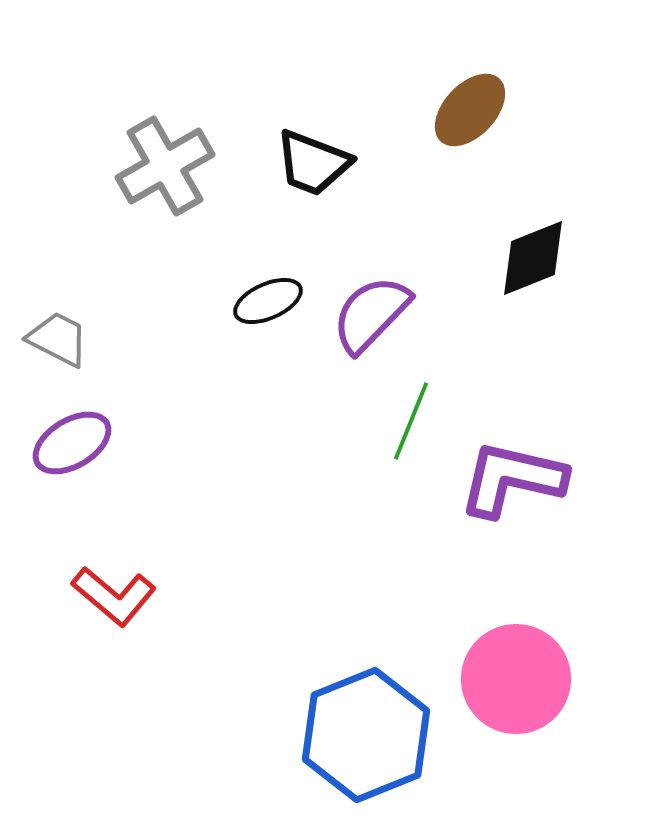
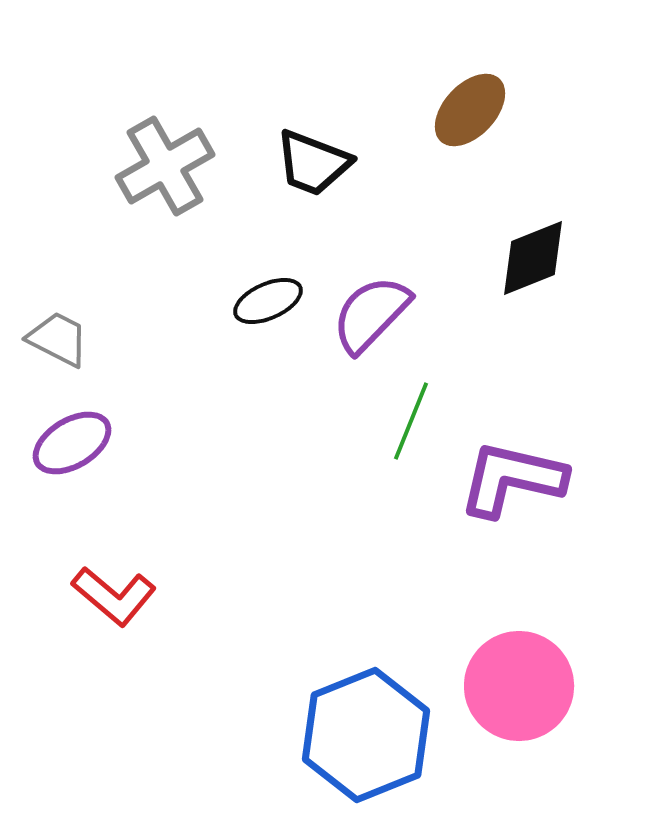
pink circle: moved 3 px right, 7 px down
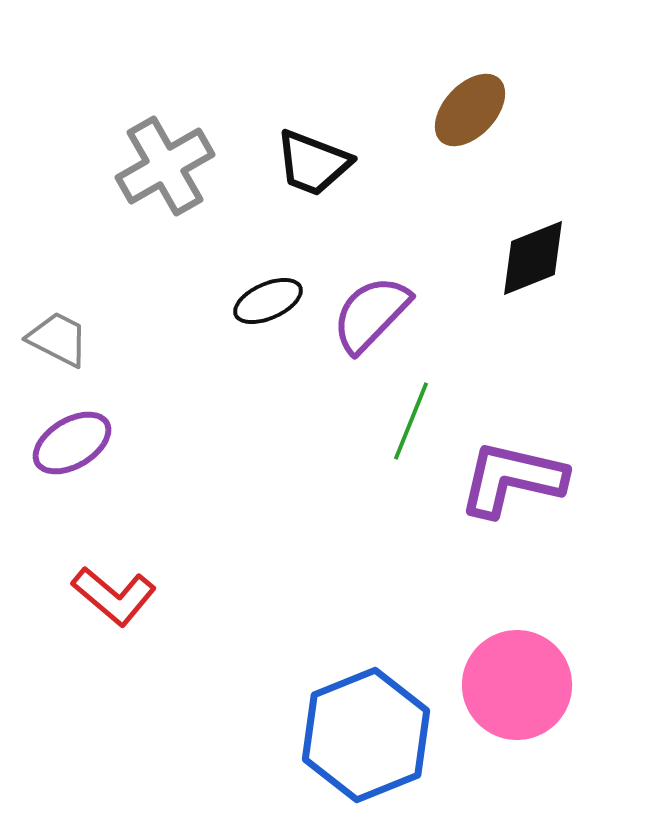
pink circle: moved 2 px left, 1 px up
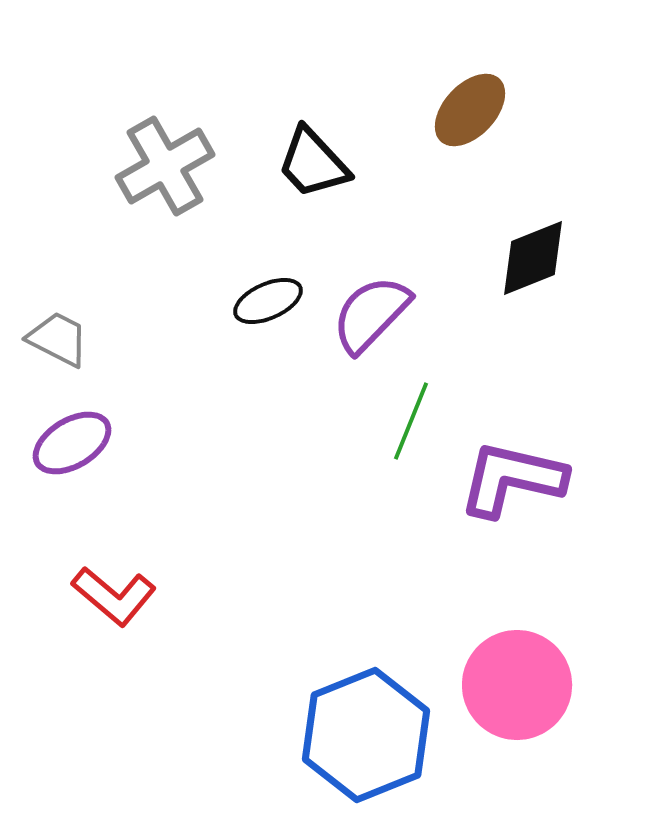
black trapezoid: rotated 26 degrees clockwise
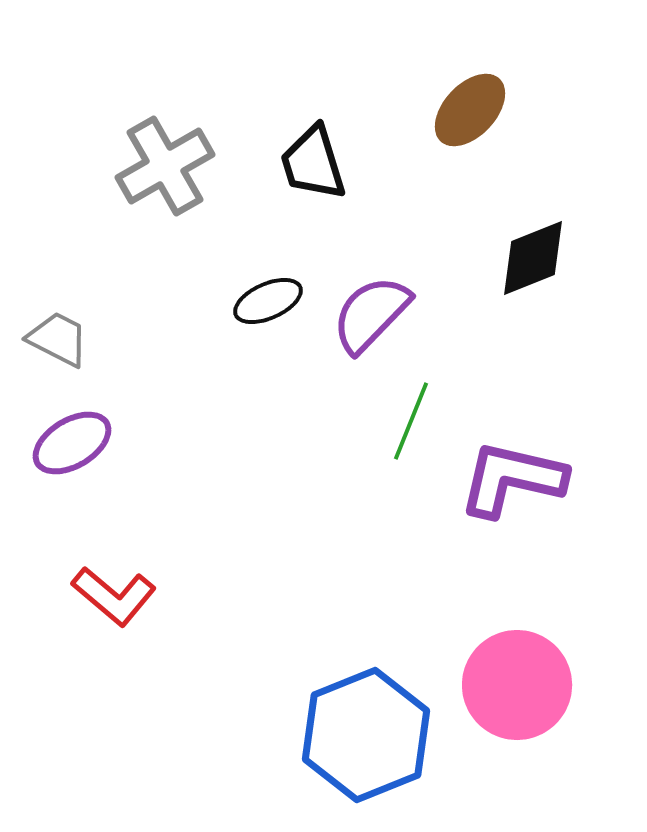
black trapezoid: rotated 26 degrees clockwise
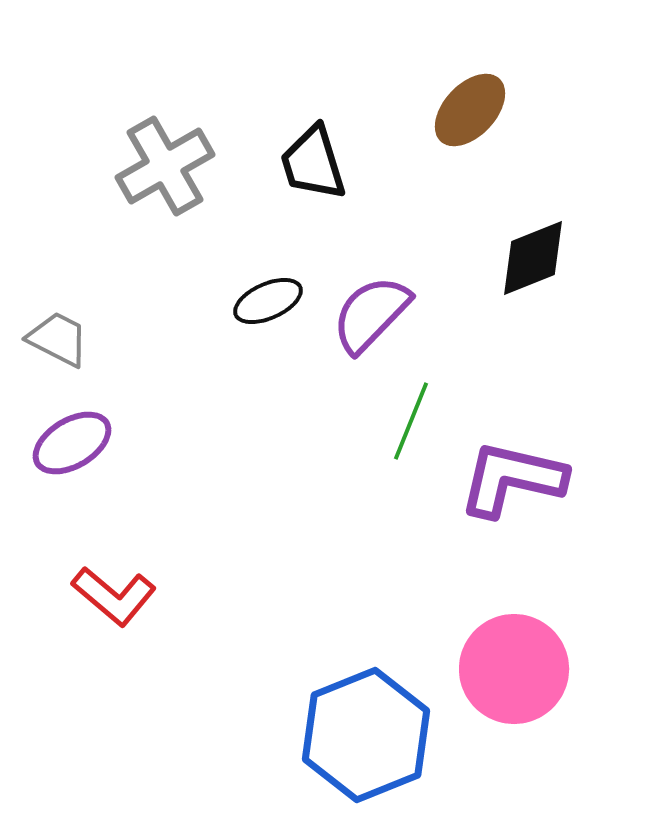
pink circle: moved 3 px left, 16 px up
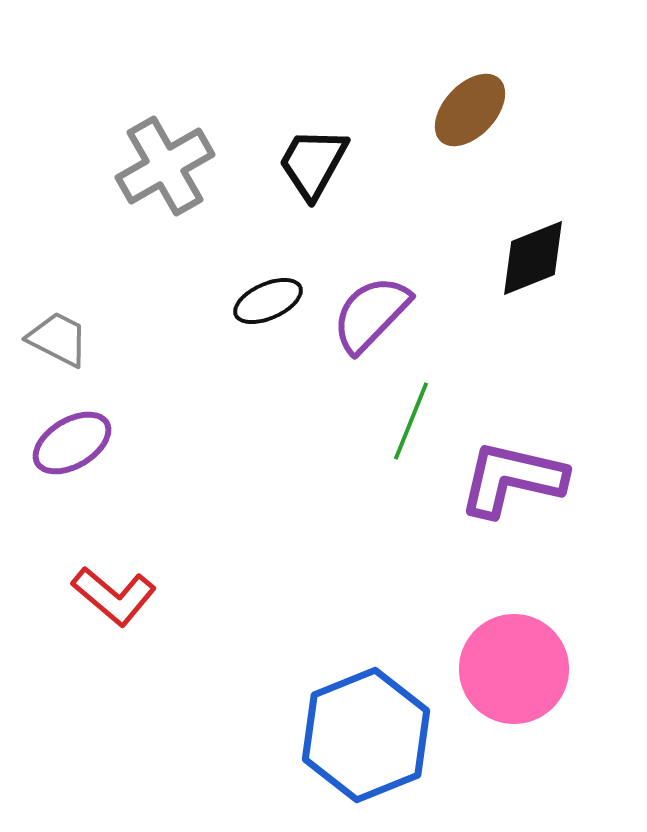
black trapezoid: rotated 46 degrees clockwise
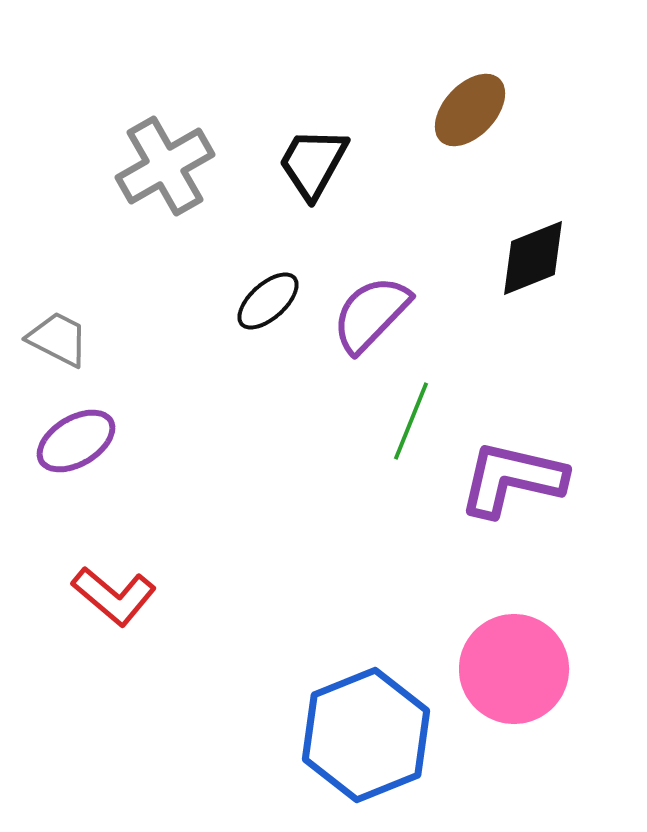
black ellipse: rotated 18 degrees counterclockwise
purple ellipse: moved 4 px right, 2 px up
